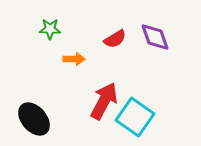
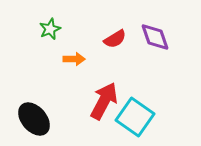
green star: rotated 25 degrees counterclockwise
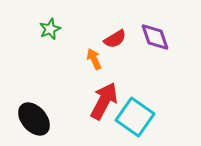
orange arrow: moved 20 px right; rotated 115 degrees counterclockwise
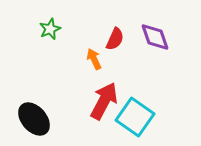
red semicircle: rotated 35 degrees counterclockwise
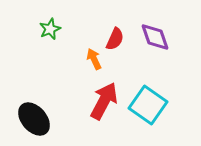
cyan square: moved 13 px right, 12 px up
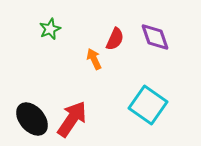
red arrow: moved 32 px left, 18 px down; rotated 6 degrees clockwise
black ellipse: moved 2 px left
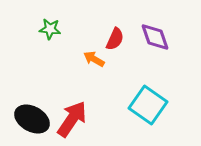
green star: rotated 30 degrees clockwise
orange arrow: rotated 35 degrees counterclockwise
black ellipse: rotated 20 degrees counterclockwise
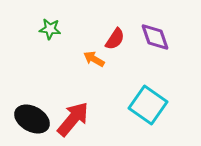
red semicircle: rotated 10 degrees clockwise
red arrow: moved 1 px right; rotated 6 degrees clockwise
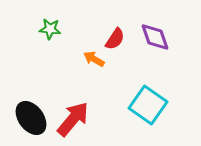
black ellipse: moved 1 px left, 1 px up; rotated 24 degrees clockwise
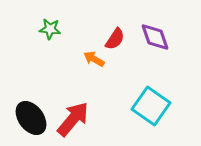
cyan square: moved 3 px right, 1 px down
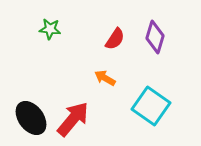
purple diamond: rotated 36 degrees clockwise
orange arrow: moved 11 px right, 19 px down
